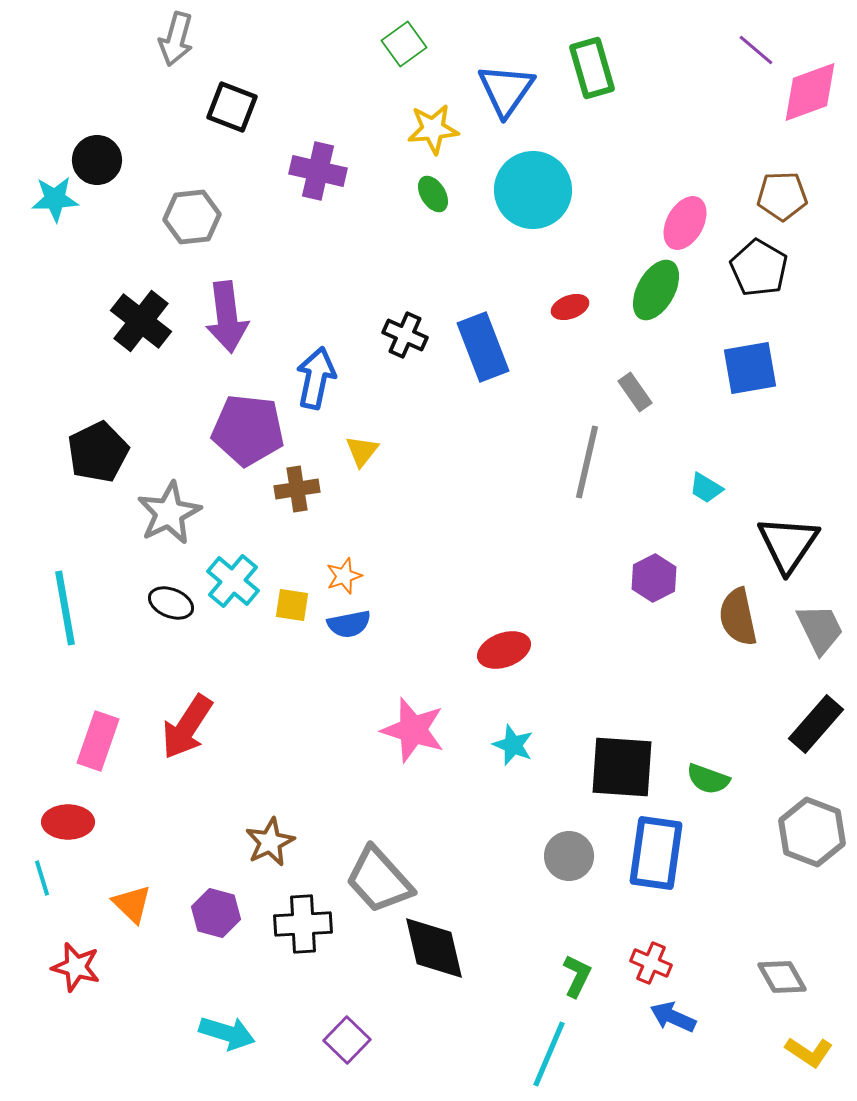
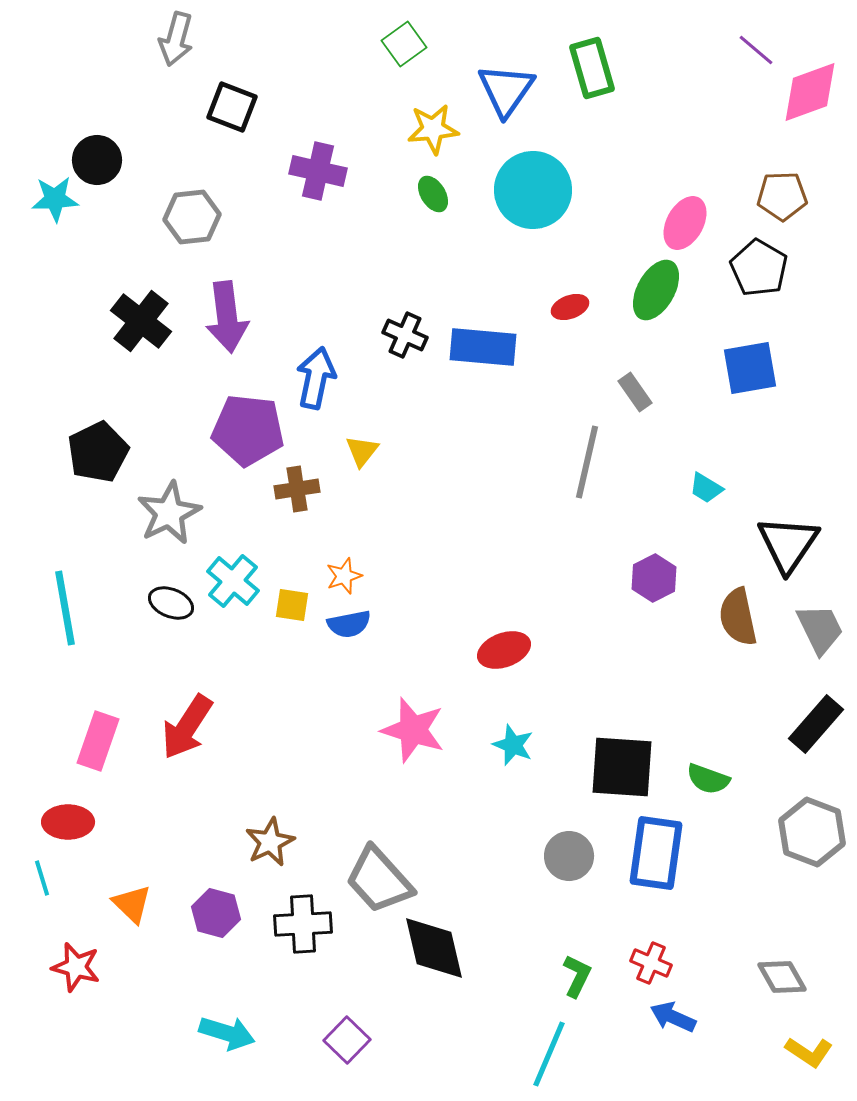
blue rectangle at (483, 347): rotated 64 degrees counterclockwise
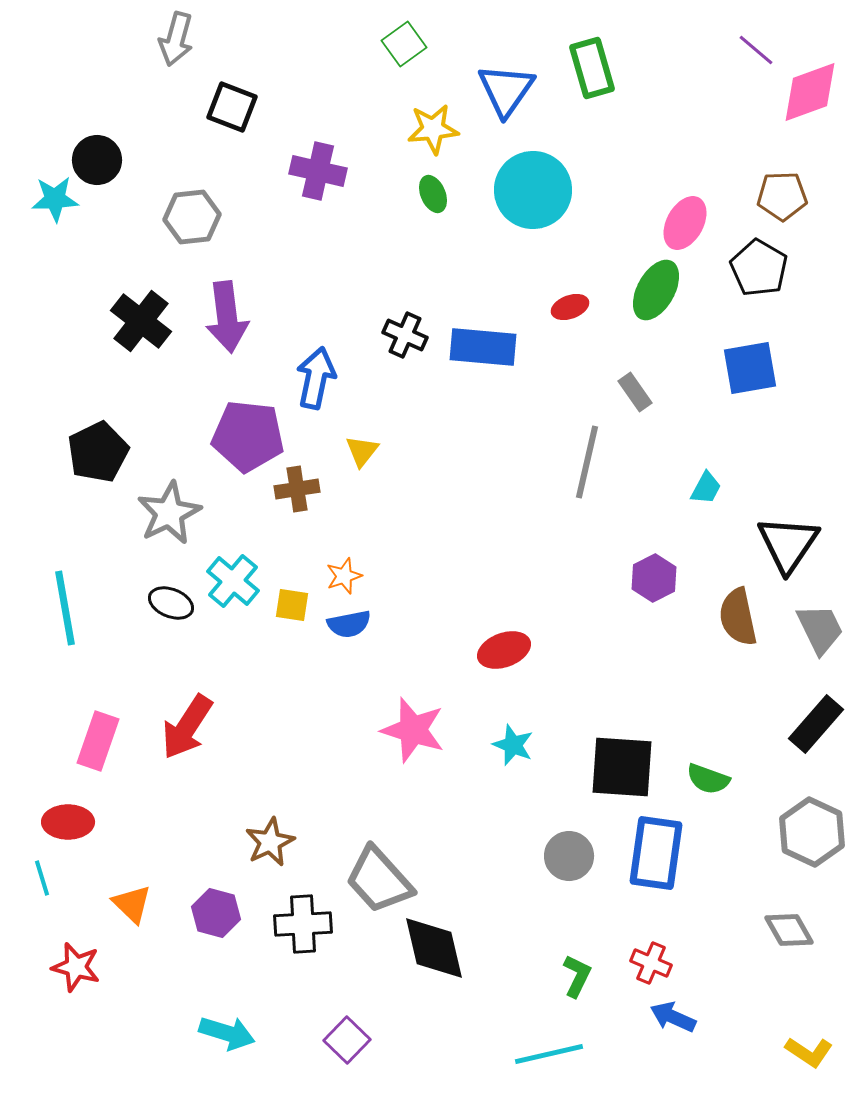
green ellipse at (433, 194): rotated 9 degrees clockwise
purple pentagon at (248, 430): moved 6 px down
cyan trapezoid at (706, 488): rotated 93 degrees counterclockwise
gray hexagon at (812, 832): rotated 4 degrees clockwise
gray diamond at (782, 977): moved 7 px right, 47 px up
cyan line at (549, 1054): rotated 54 degrees clockwise
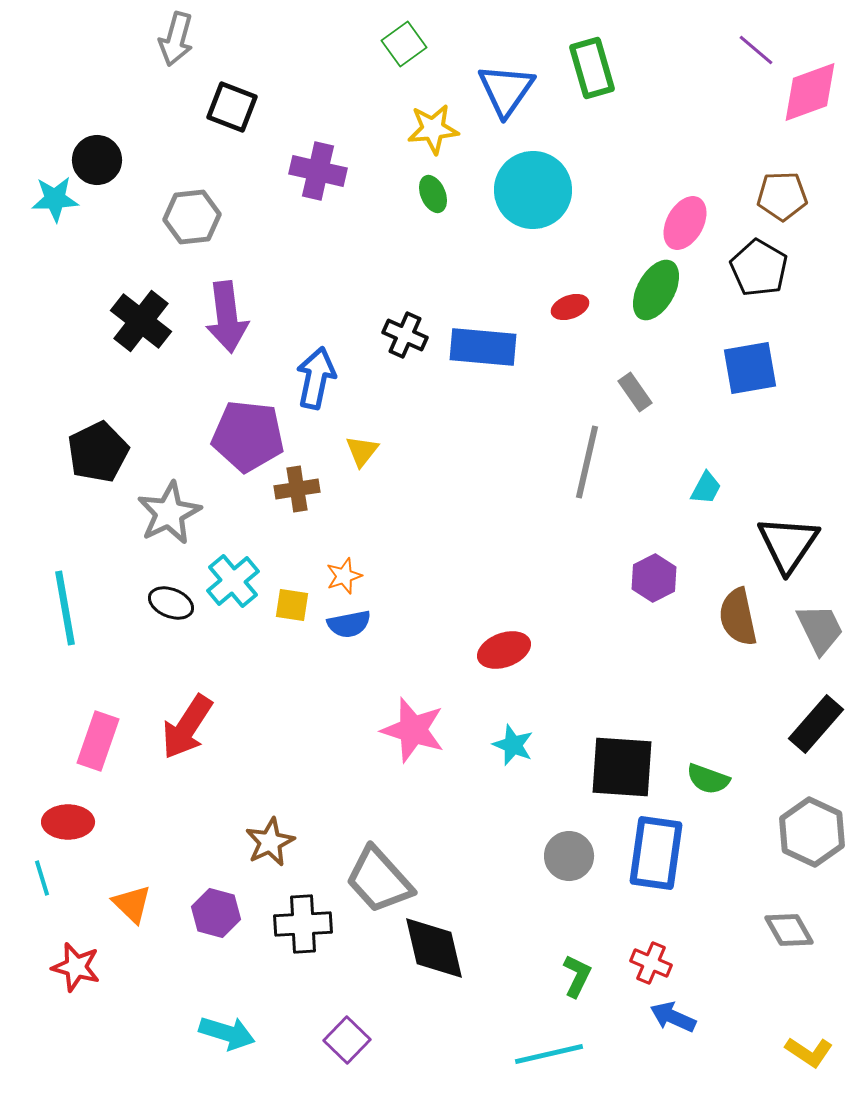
cyan cross at (233, 581): rotated 10 degrees clockwise
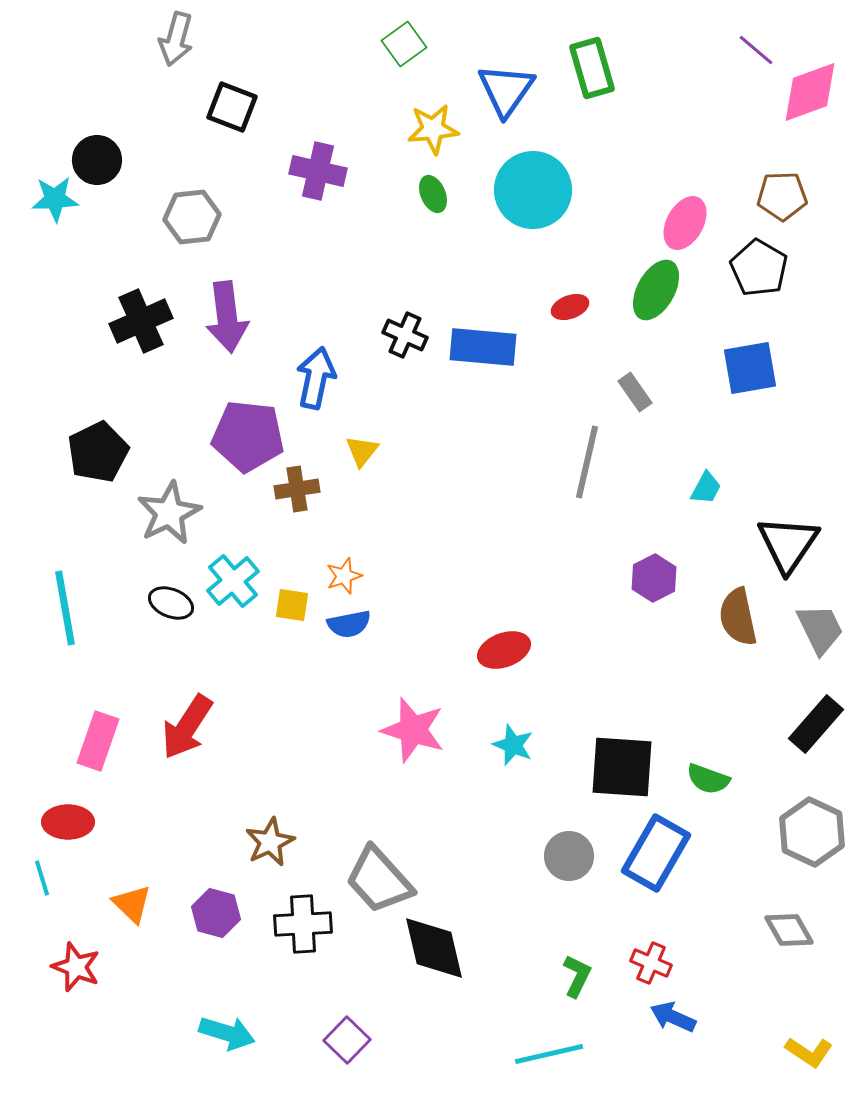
black cross at (141, 321): rotated 28 degrees clockwise
blue rectangle at (656, 853): rotated 22 degrees clockwise
red star at (76, 967): rotated 6 degrees clockwise
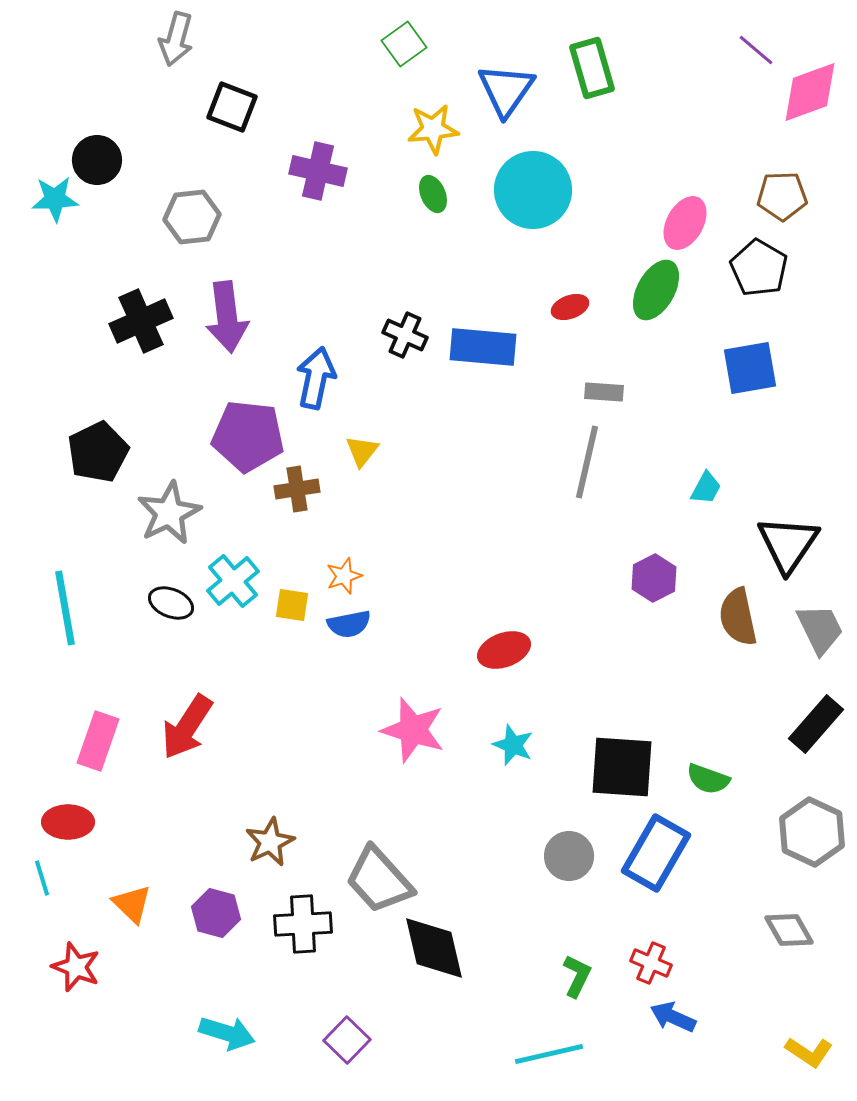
gray rectangle at (635, 392): moved 31 px left; rotated 51 degrees counterclockwise
